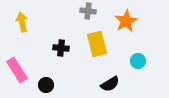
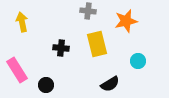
orange star: rotated 15 degrees clockwise
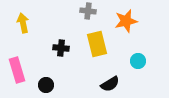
yellow arrow: moved 1 px right, 1 px down
pink rectangle: rotated 15 degrees clockwise
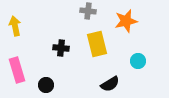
yellow arrow: moved 8 px left, 3 px down
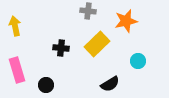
yellow rectangle: rotated 60 degrees clockwise
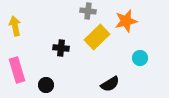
yellow rectangle: moved 7 px up
cyan circle: moved 2 px right, 3 px up
